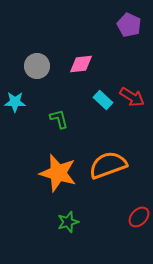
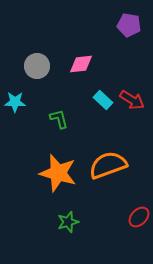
purple pentagon: rotated 15 degrees counterclockwise
red arrow: moved 3 px down
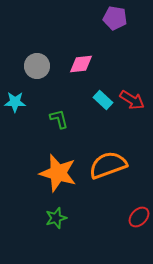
purple pentagon: moved 14 px left, 7 px up
green star: moved 12 px left, 4 px up
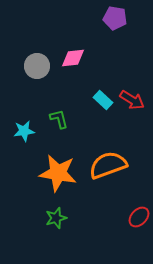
pink diamond: moved 8 px left, 6 px up
cyan star: moved 9 px right, 29 px down; rotated 10 degrees counterclockwise
orange star: rotated 6 degrees counterclockwise
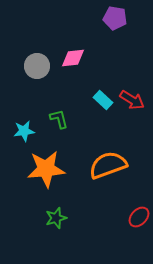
orange star: moved 12 px left, 4 px up; rotated 15 degrees counterclockwise
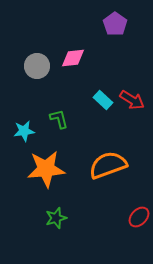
purple pentagon: moved 6 px down; rotated 25 degrees clockwise
